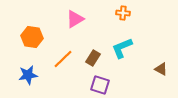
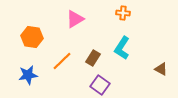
cyan L-shape: rotated 35 degrees counterclockwise
orange line: moved 1 px left, 2 px down
purple square: rotated 18 degrees clockwise
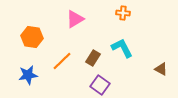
cyan L-shape: rotated 120 degrees clockwise
